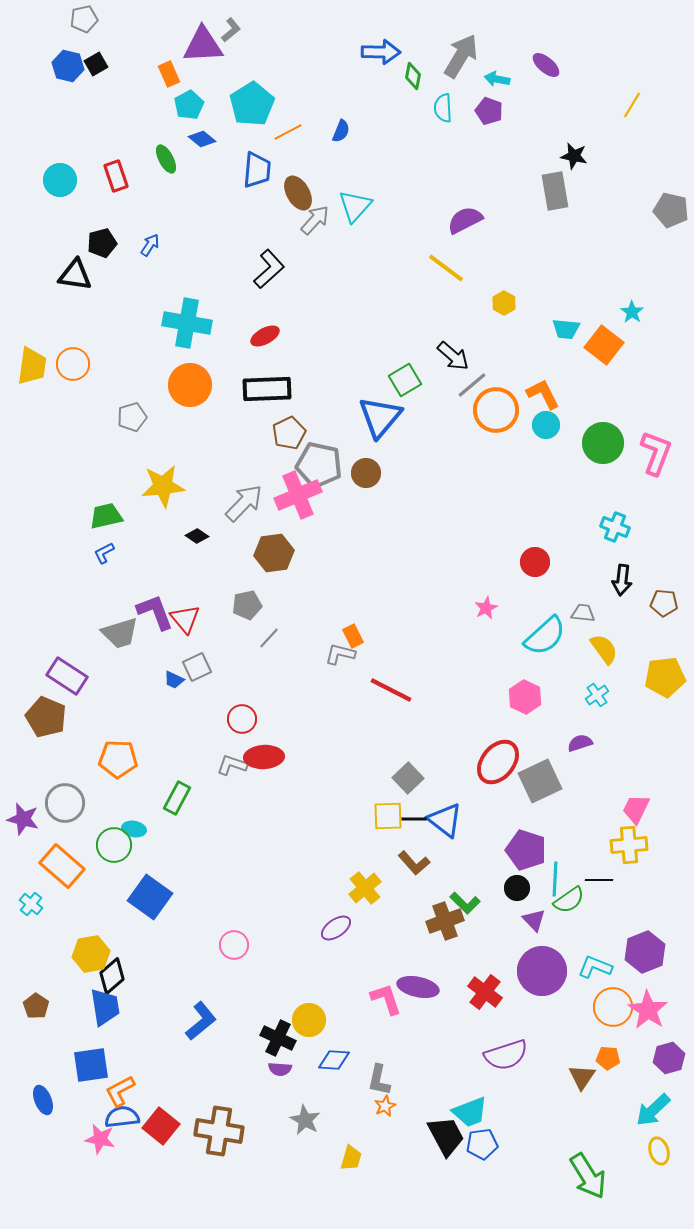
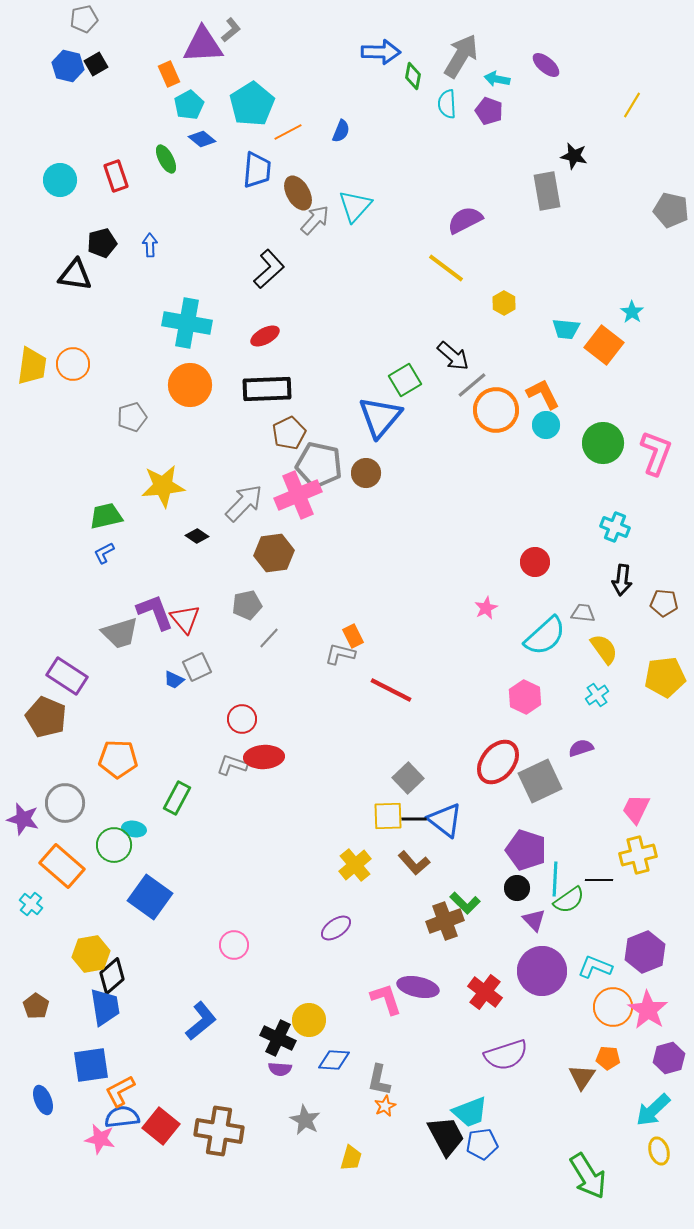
cyan semicircle at (443, 108): moved 4 px right, 4 px up
gray rectangle at (555, 191): moved 8 px left
blue arrow at (150, 245): rotated 35 degrees counterclockwise
purple semicircle at (580, 743): moved 1 px right, 5 px down
yellow cross at (629, 845): moved 9 px right, 10 px down; rotated 9 degrees counterclockwise
yellow cross at (365, 888): moved 10 px left, 23 px up
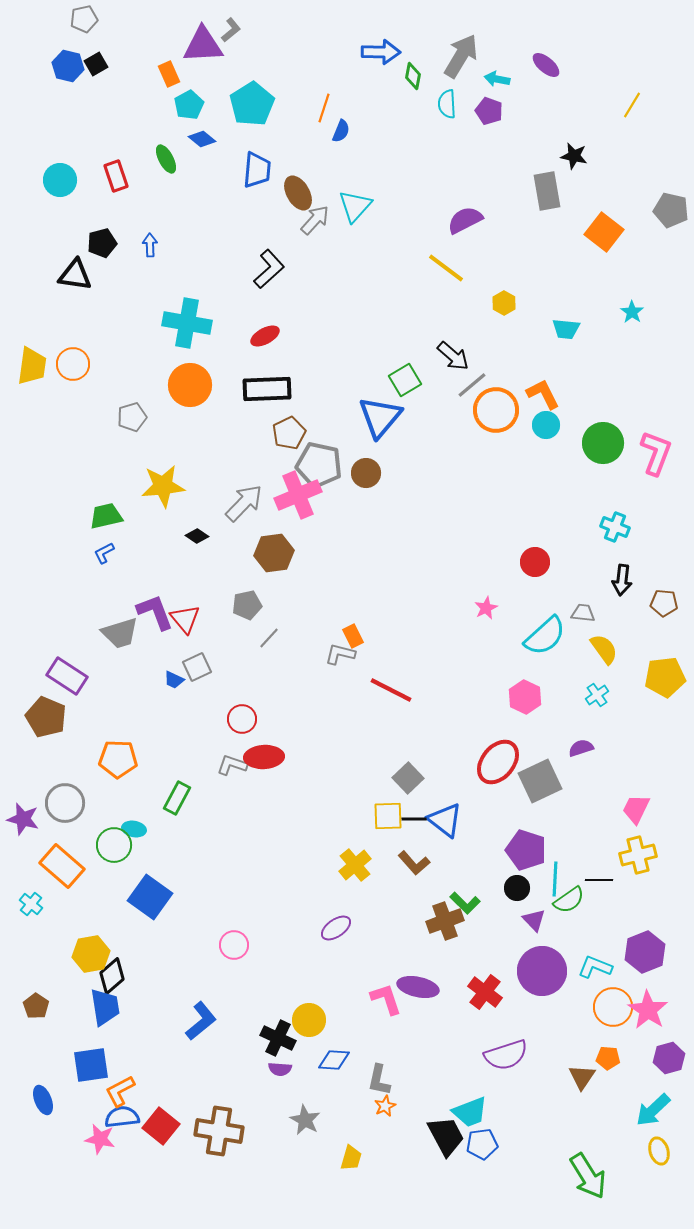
orange line at (288, 132): moved 36 px right, 24 px up; rotated 44 degrees counterclockwise
orange square at (604, 345): moved 113 px up
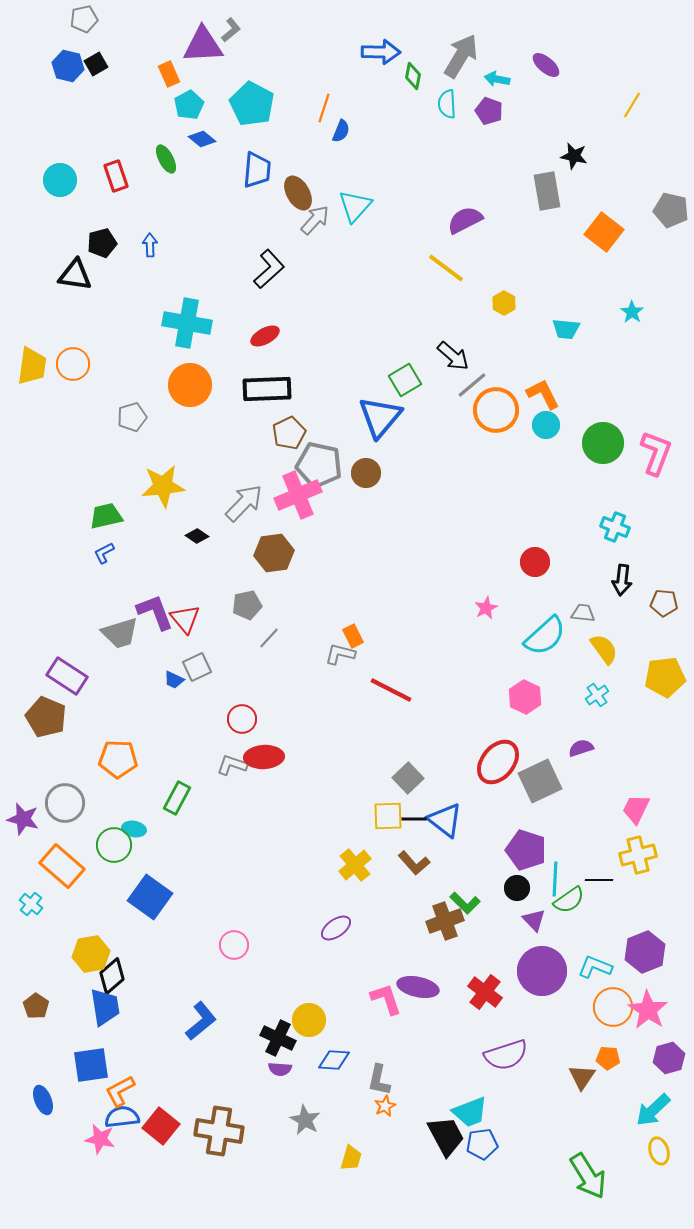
cyan pentagon at (252, 104): rotated 12 degrees counterclockwise
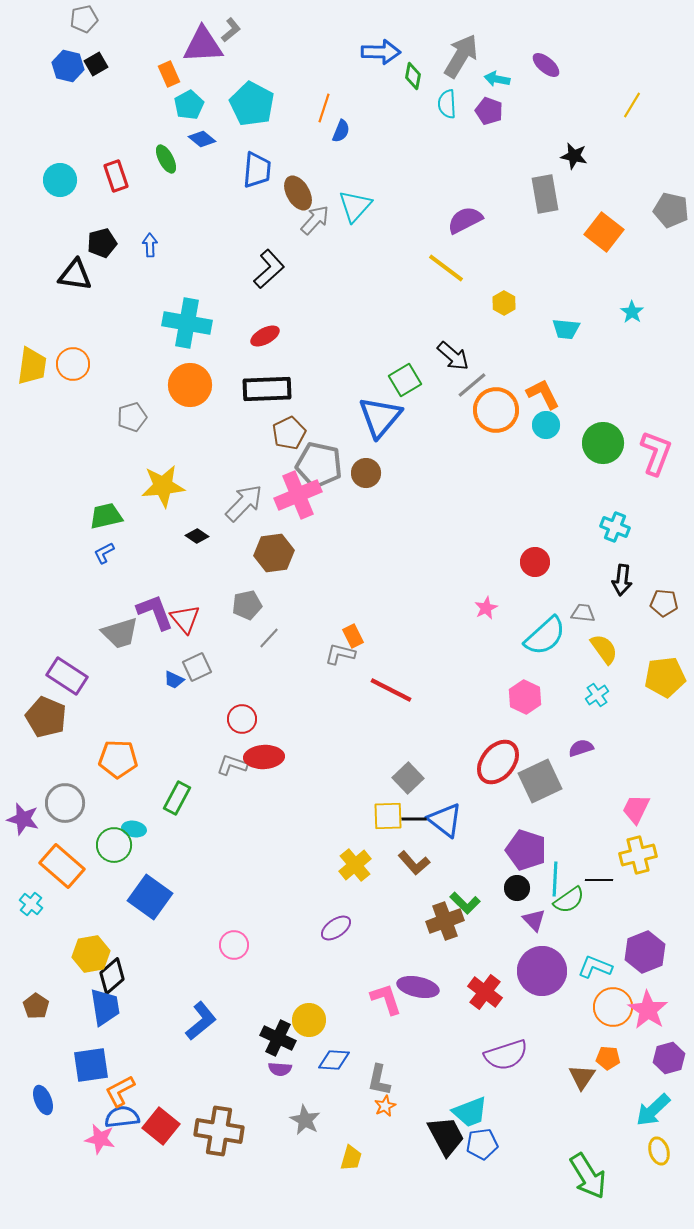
gray rectangle at (547, 191): moved 2 px left, 3 px down
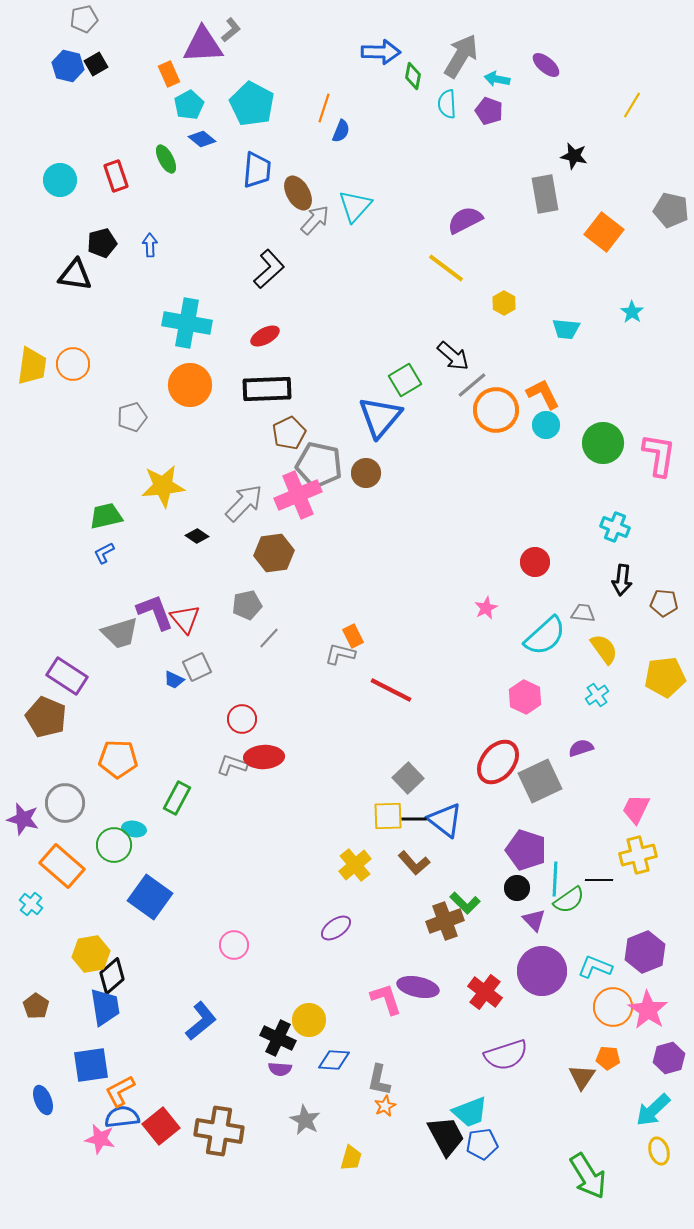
pink L-shape at (656, 453): moved 3 px right, 2 px down; rotated 12 degrees counterclockwise
red square at (161, 1126): rotated 12 degrees clockwise
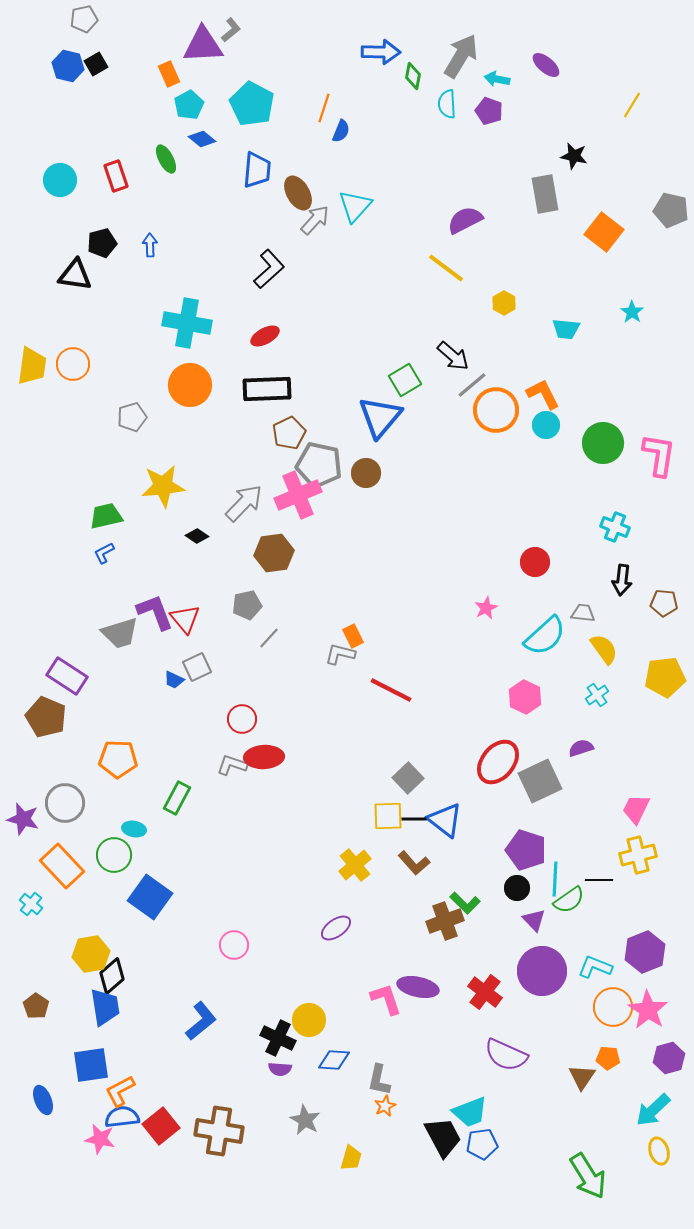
green circle at (114, 845): moved 10 px down
orange rectangle at (62, 866): rotated 6 degrees clockwise
purple semicircle at (506, 1055): rotated 42 degrees clockwise
black trapezoid at (446, 1136): moved 3 px left, 1 px down
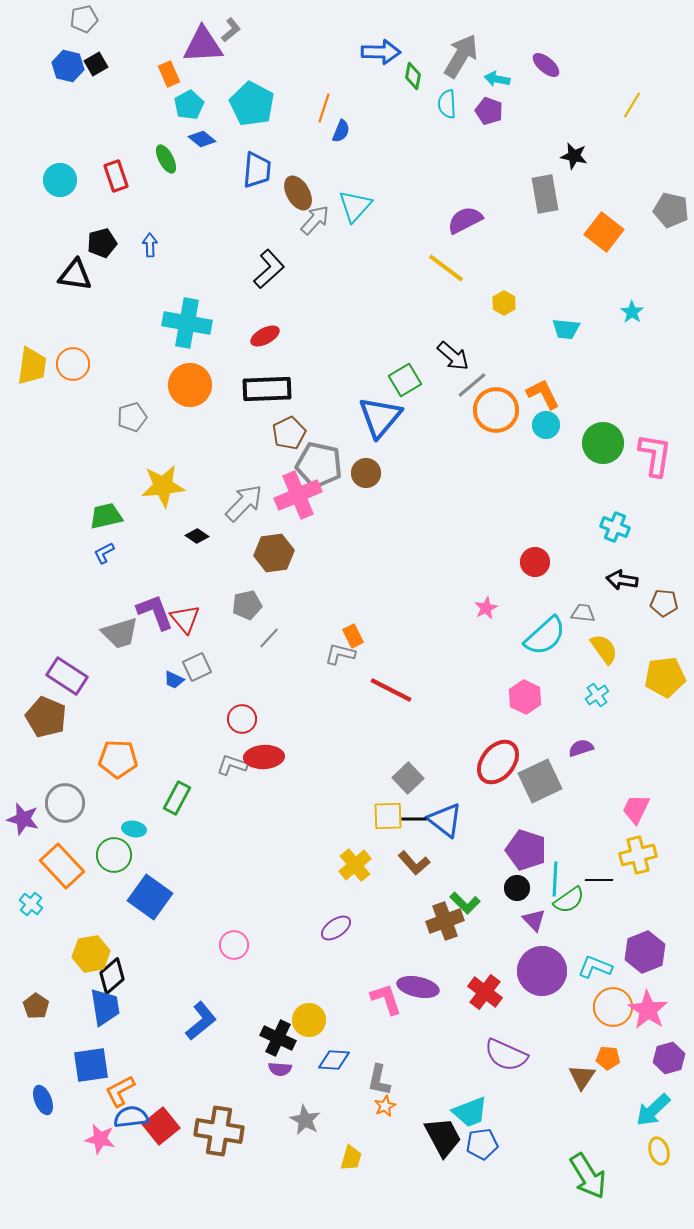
pink L-shape at (659, 455): moved 4 px left
black arrow at (622, 580): rotated 92 degrees clockwise
blue semicircle at (122, 1117): moved 9 px right
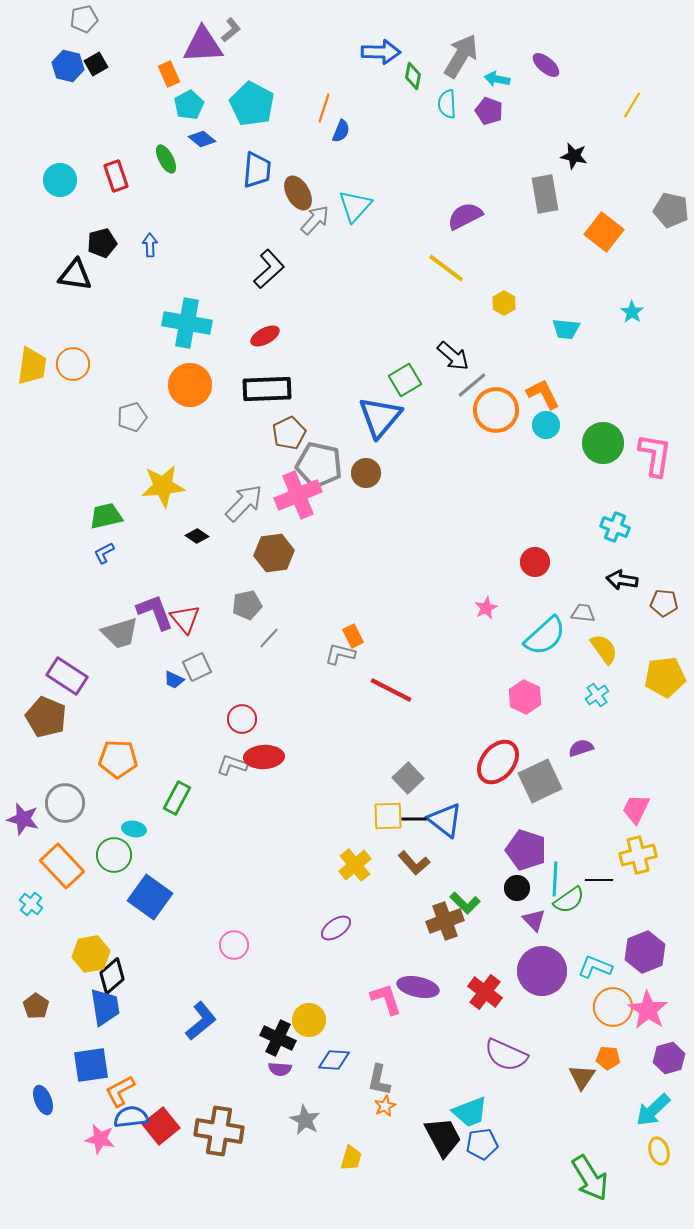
purple semicircle at (465, 220): moved 4 px up
green arrow at (588, 1176): moved 2 px right, 2 px down
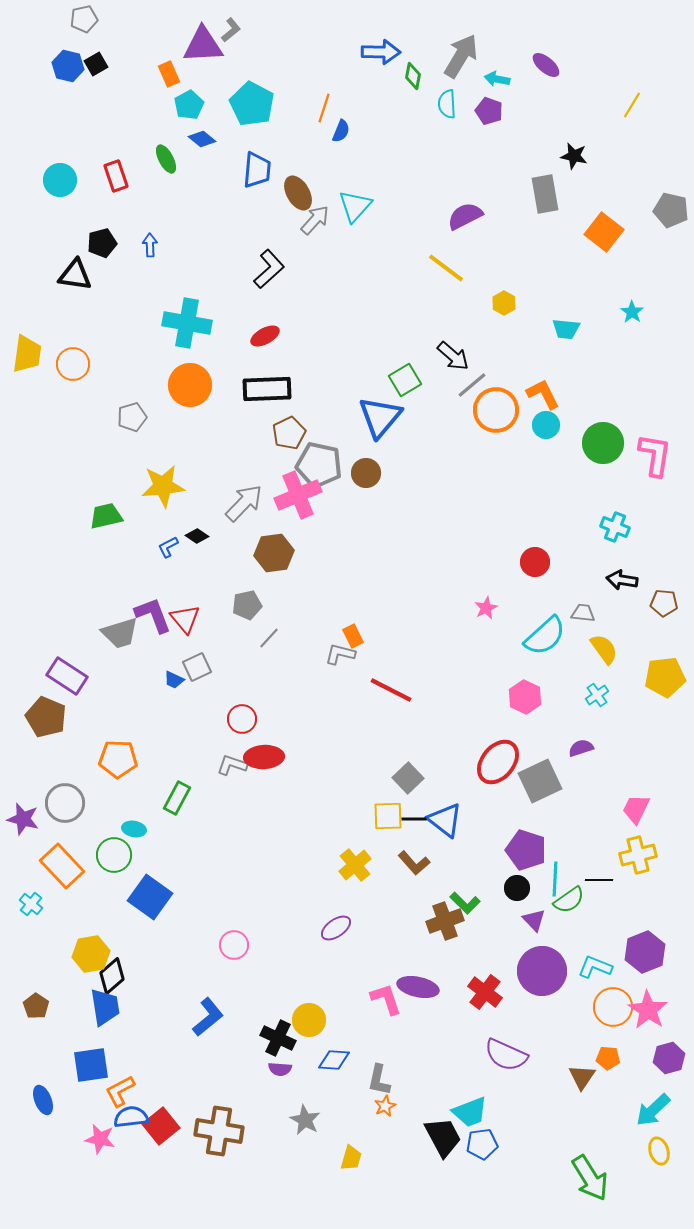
yellow trapezoid at (32, 366): moved 5 px left, 12 px up
blue L-shape at (104, 553): moved 64 px right, 6 px up
purple L-shape at (155, 612): moved 2 px left, 3 px down
blue L-shape at (201, 1021): moved 7 px right, 4 px up
